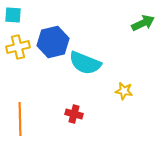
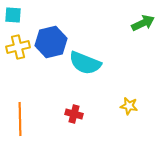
blue hexagon: moved 2 px left
yellow star: moved 5 px right, 15 px down
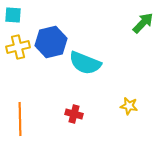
green arrow: rotated 20 degrees counterclockwise
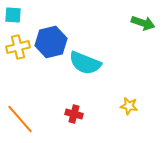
green arrow: rotated 65 degrees clockwise
orange line: rotated 40 degrees counterclockwise
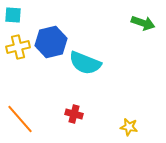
yellow star: moved 21 px down
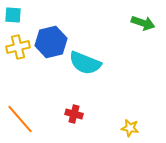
yellow star: moved 1 px right, 1 px down
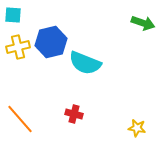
yellow star: moved 7 px right
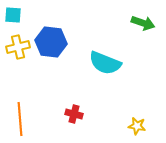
blue hexagon: rotated 20 degrees clockwise
cyan semicircle: moved 20 px right
orange line: rotated 36 degrees clockwise
yellow star: moved 2 px up
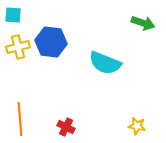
red cross: moved 8 px left, 13 px down; rotated 12 degrees clockwise
